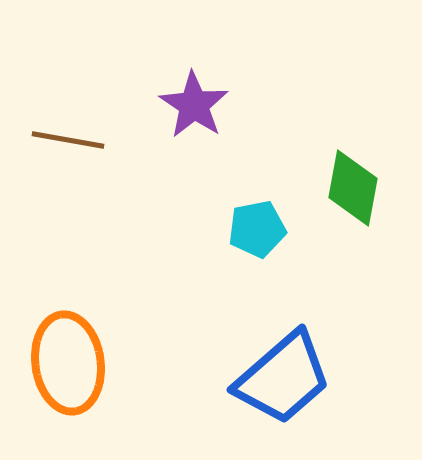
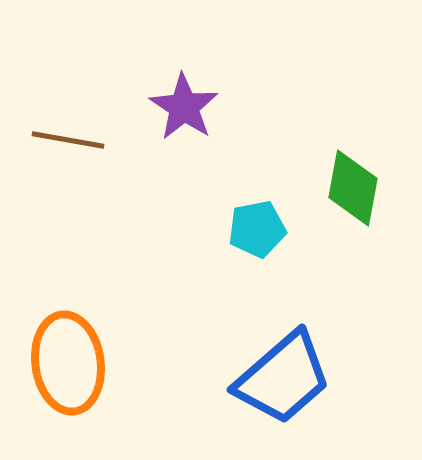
purple star: moved 10 px left, 2 px down
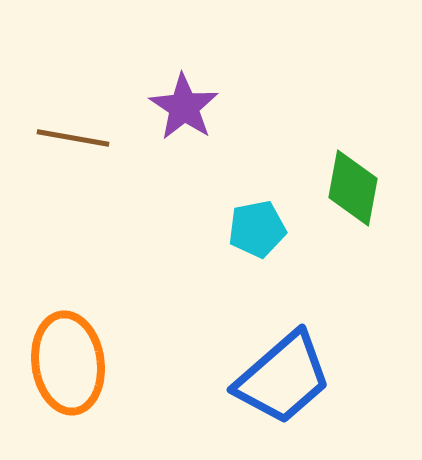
brown line: moved 5 px right, 2 px up
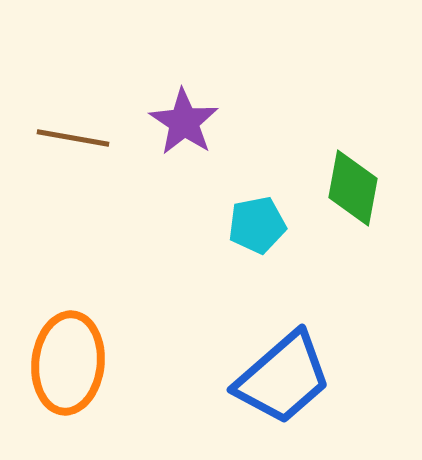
purple star: moved 15 px down
cyan pentagon: moved 4 px up
orange ellipse: rotated 14 degrees clockwise
